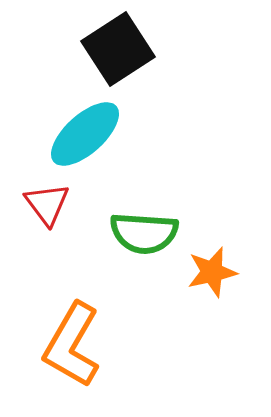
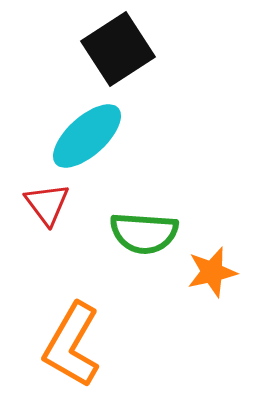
cyan ellipse: moved 2 px right, 2 px down
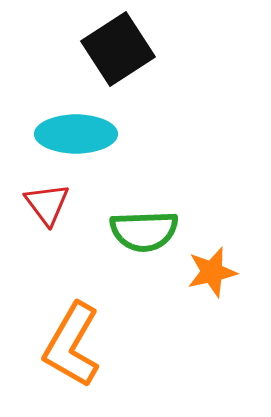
cyan ellipse: moved 11 px left, 2 px up; rotated 42 degrees clockwise
green semicircle: moved 2 px up; rotated 6 degrees counterclockwise
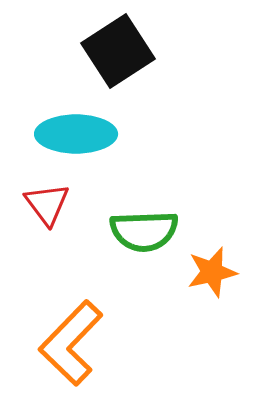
black square: moved 2 px down
orange L-shape: moved 1 px left, 2 px up; rotated 14 degrees clockwise
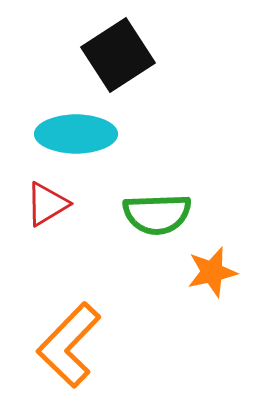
black square: moved 4 px down
red triangle: rotated 36 degrees clockwise
green semicircle: moved 13 px right, 17 px up
orange L-shape: moved 2 px left, 2 px down
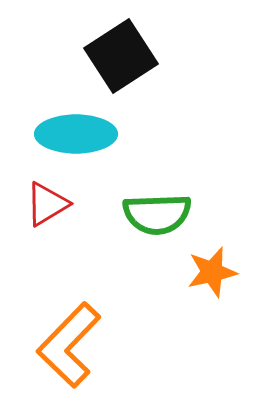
black square: moved 3 px right, 1 px down
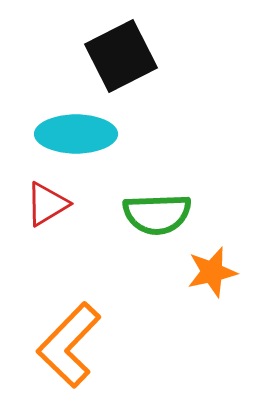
black square: rotated 6 degrees clockwise
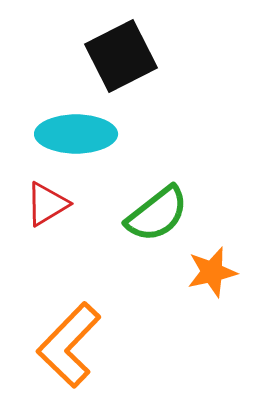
green semicircle: rotated 36 degrees counterclockwise
